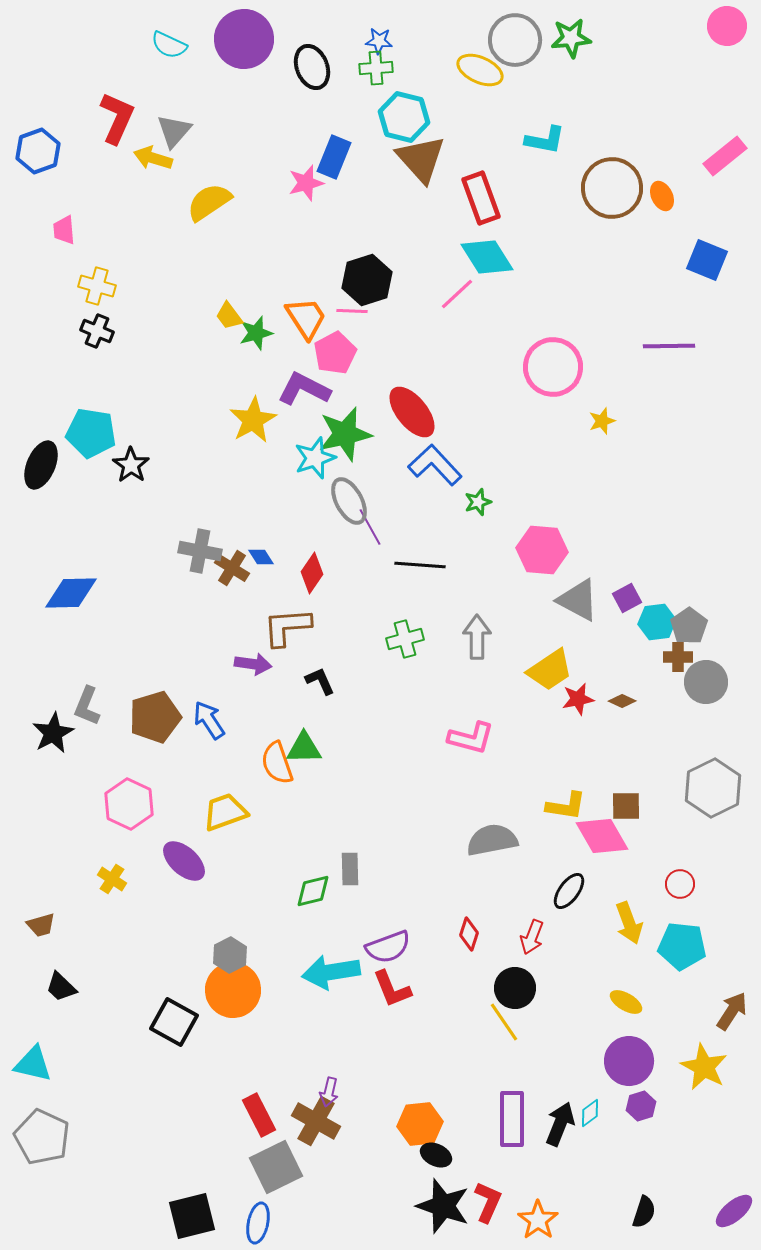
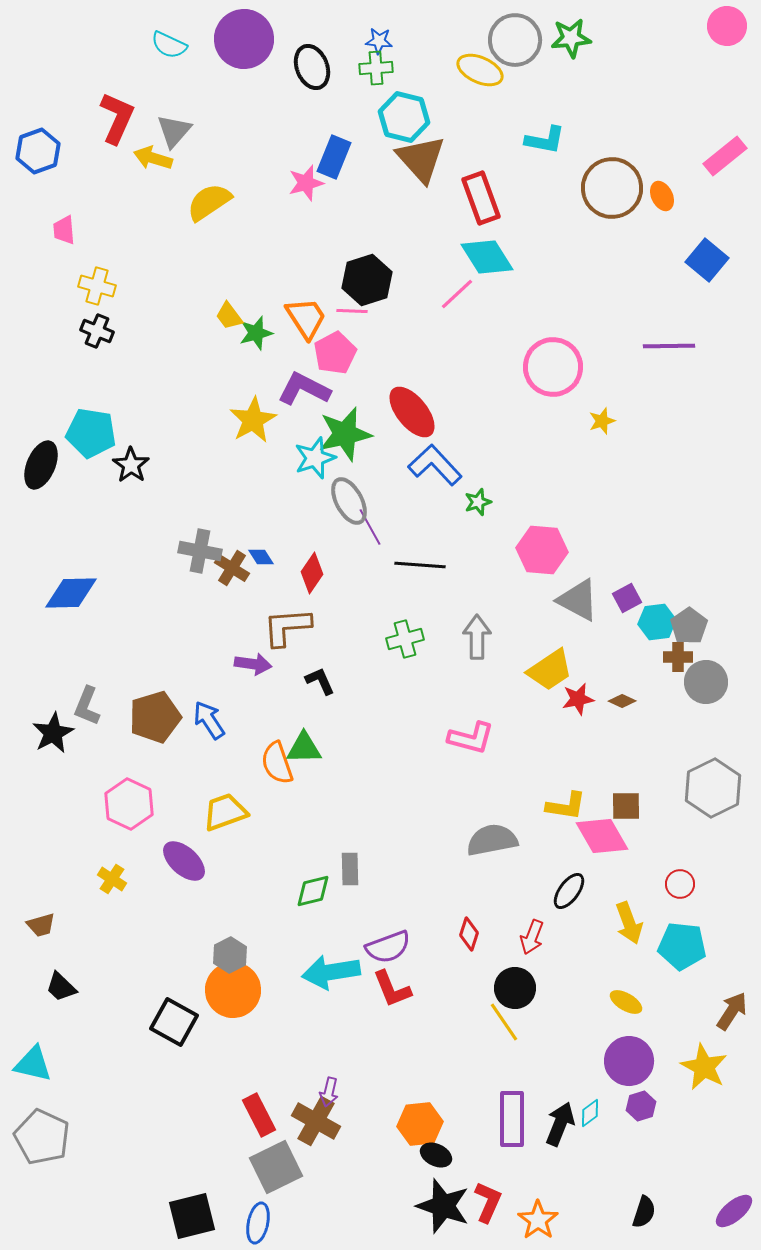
blue square at (707, 260): rotated 18 degrees clockwise
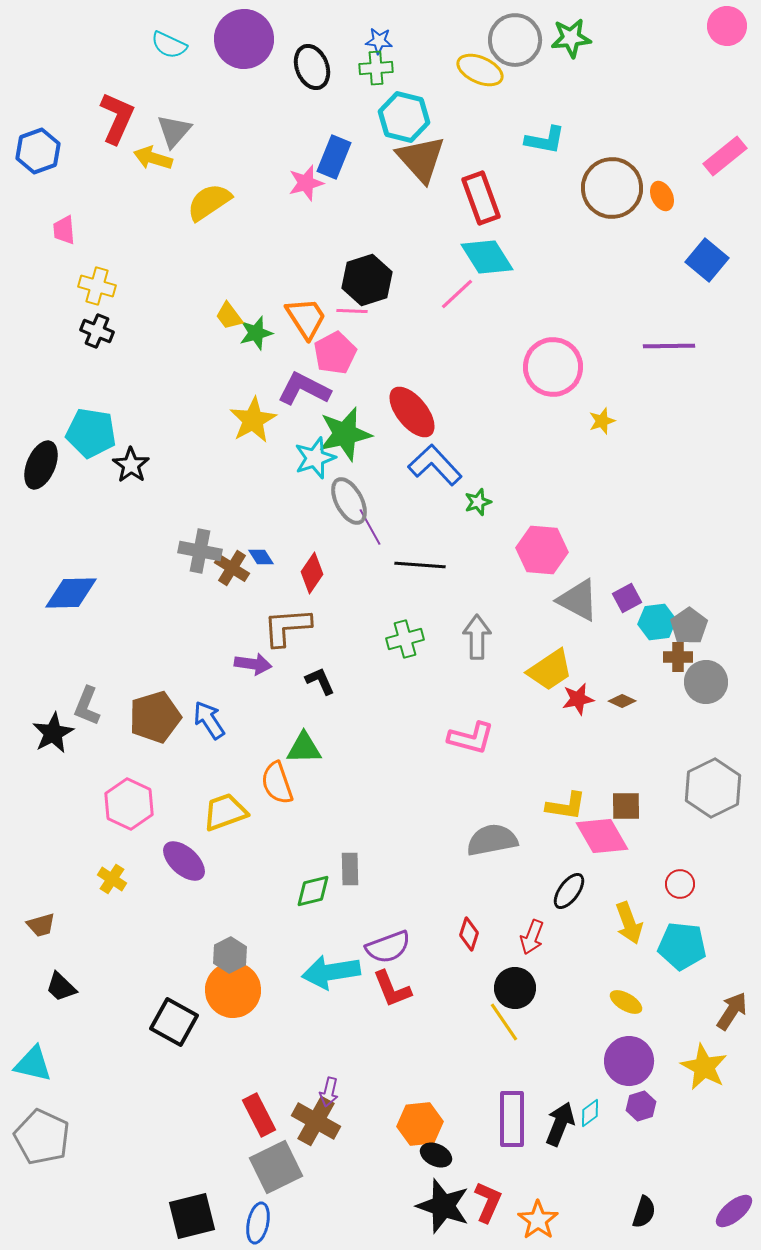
orange semicircle at (277, 763): moved 20 px down
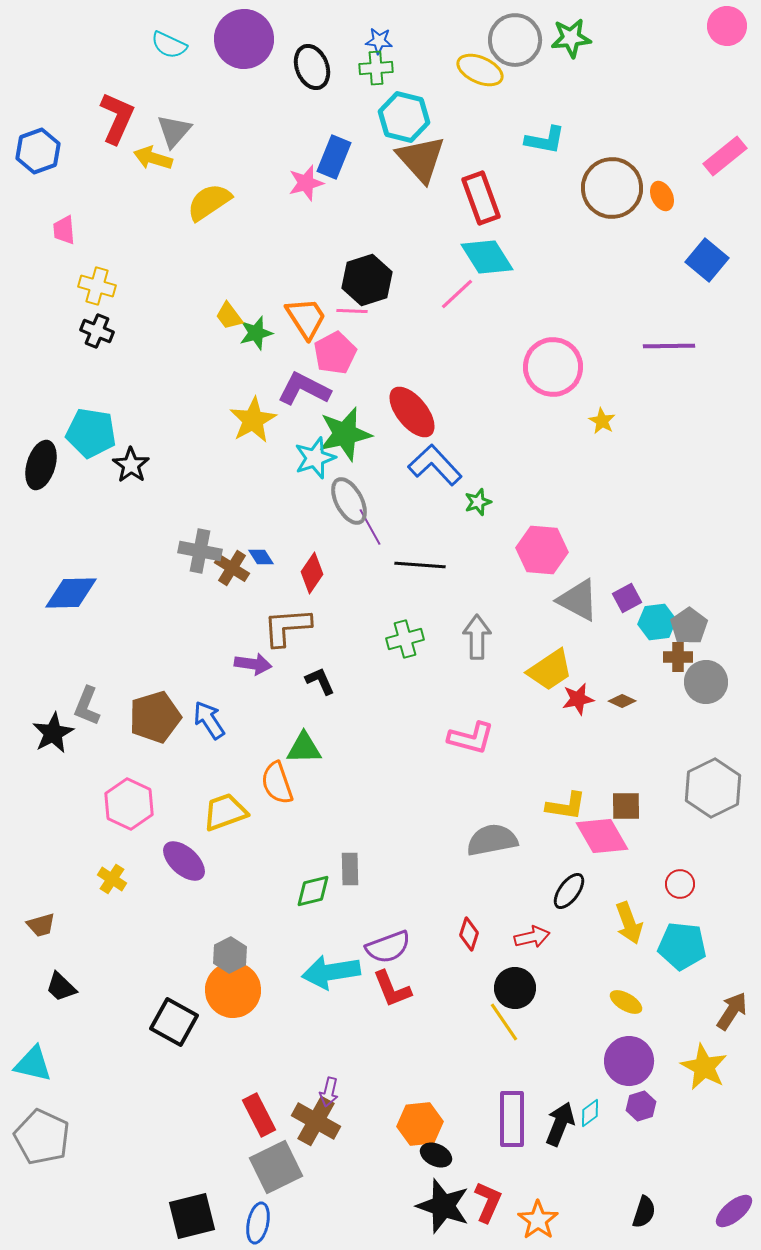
yellow star at (602, 421): rotated 24 degrees counterclockwise
black ellipse at (41, 465): rotated 6 degrees counterclockwise
red arrow at (532, 937): rotated 124 degrees counterclockwise
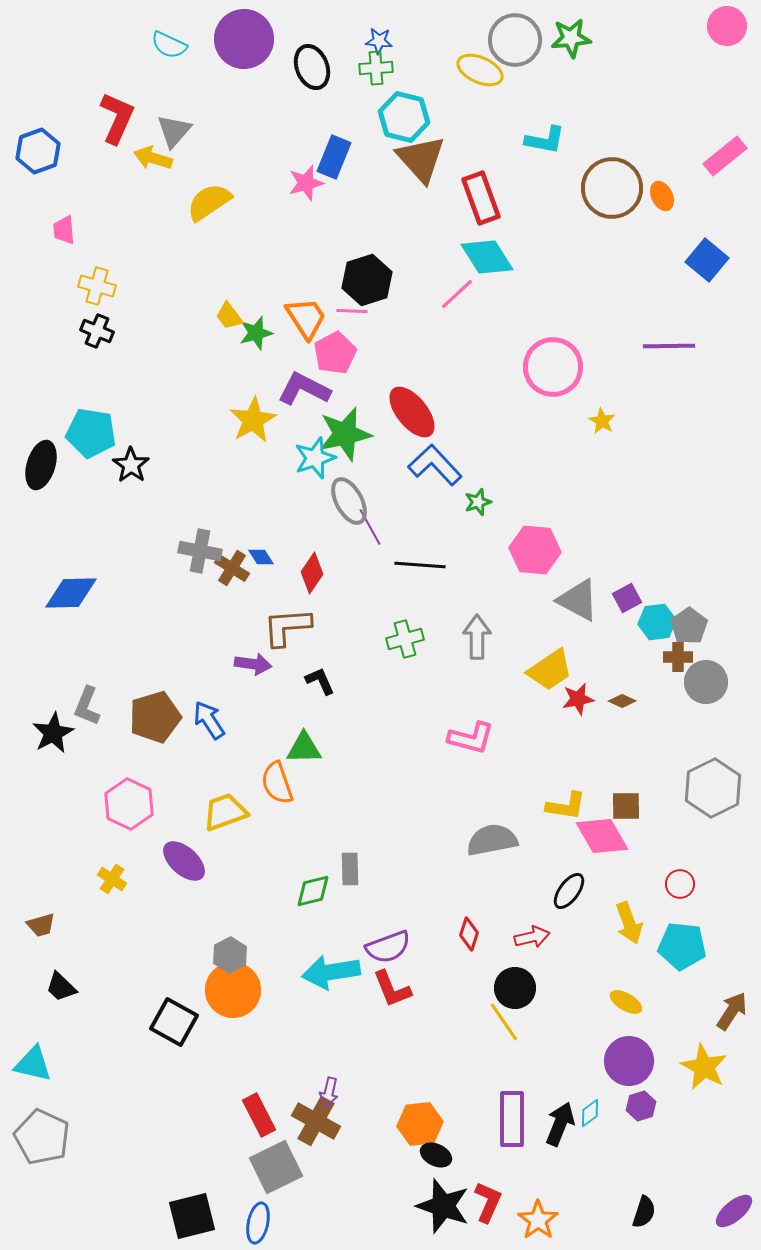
pink hexagon at (542, 550): moved 7 px left
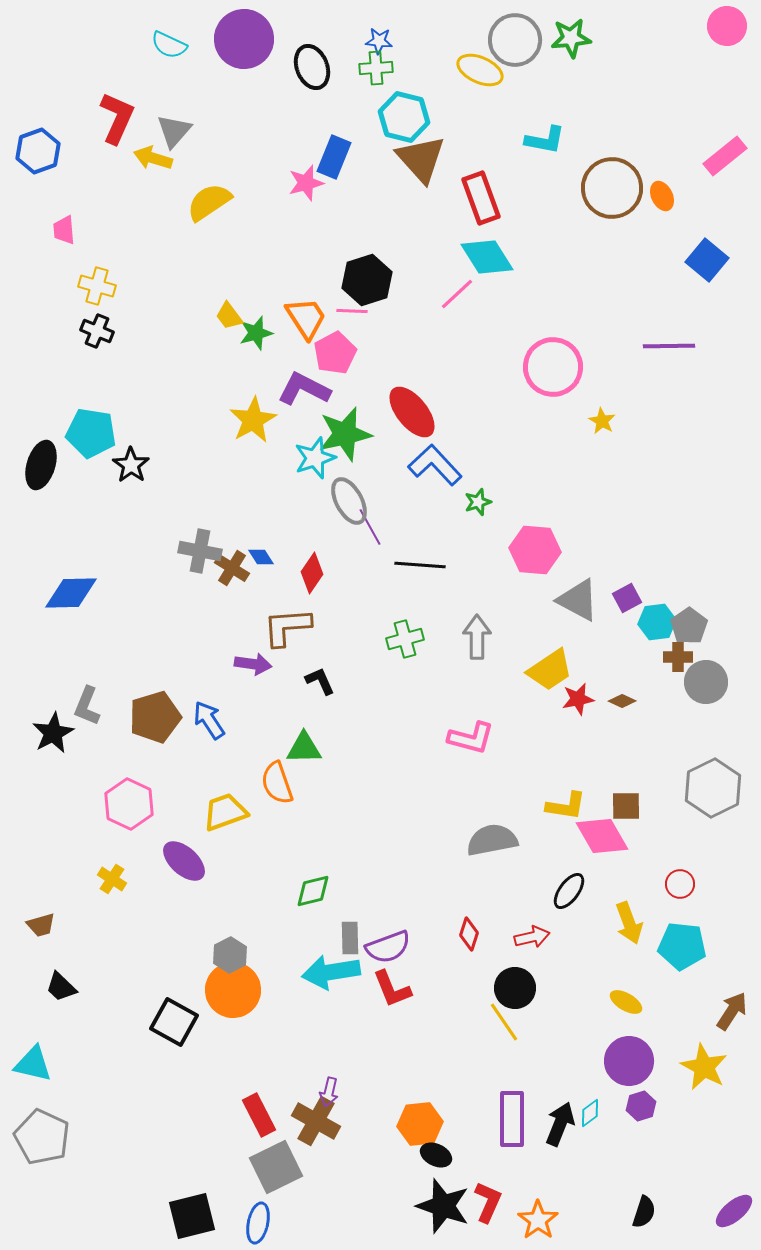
gray rectangle at (350, 869): moved 69 px down
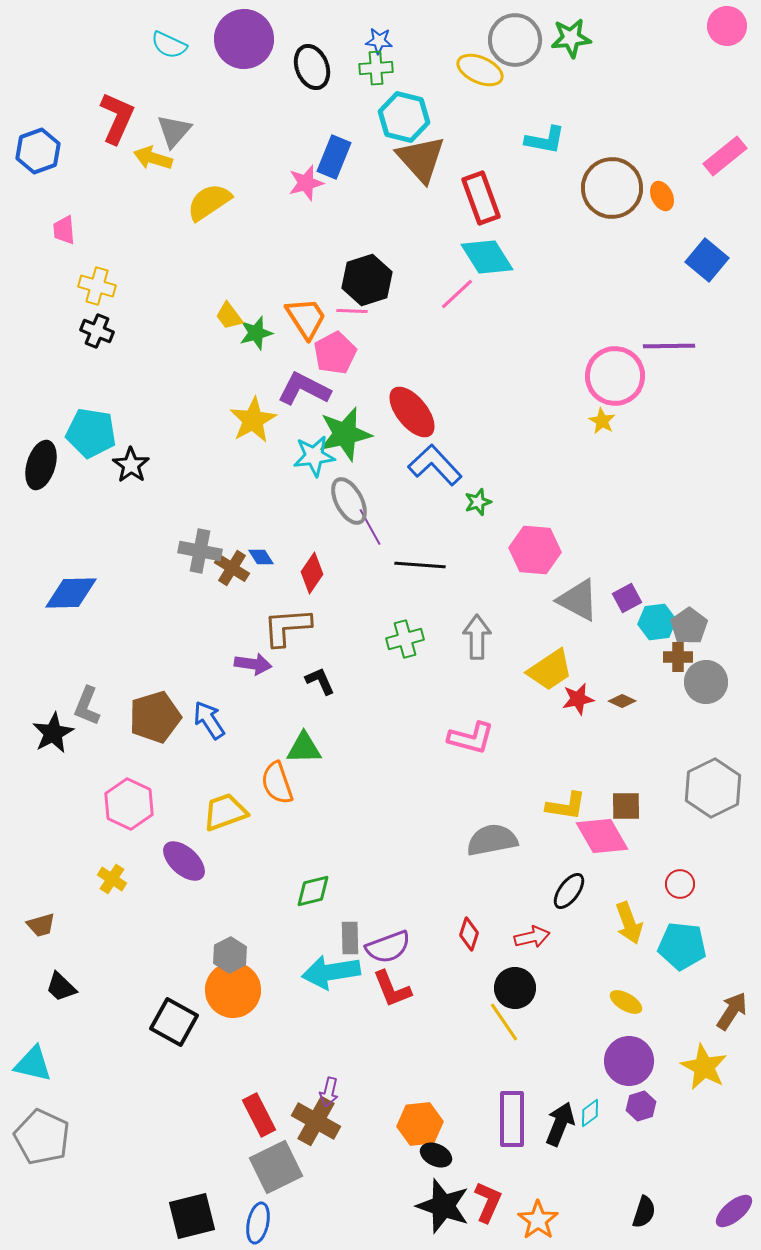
pink circle at (553, 367): moved 62 px right, 9 px down
cyan star at (315, 458): moved 1 px left, 2 px up; rotated 12 degrees clockwise
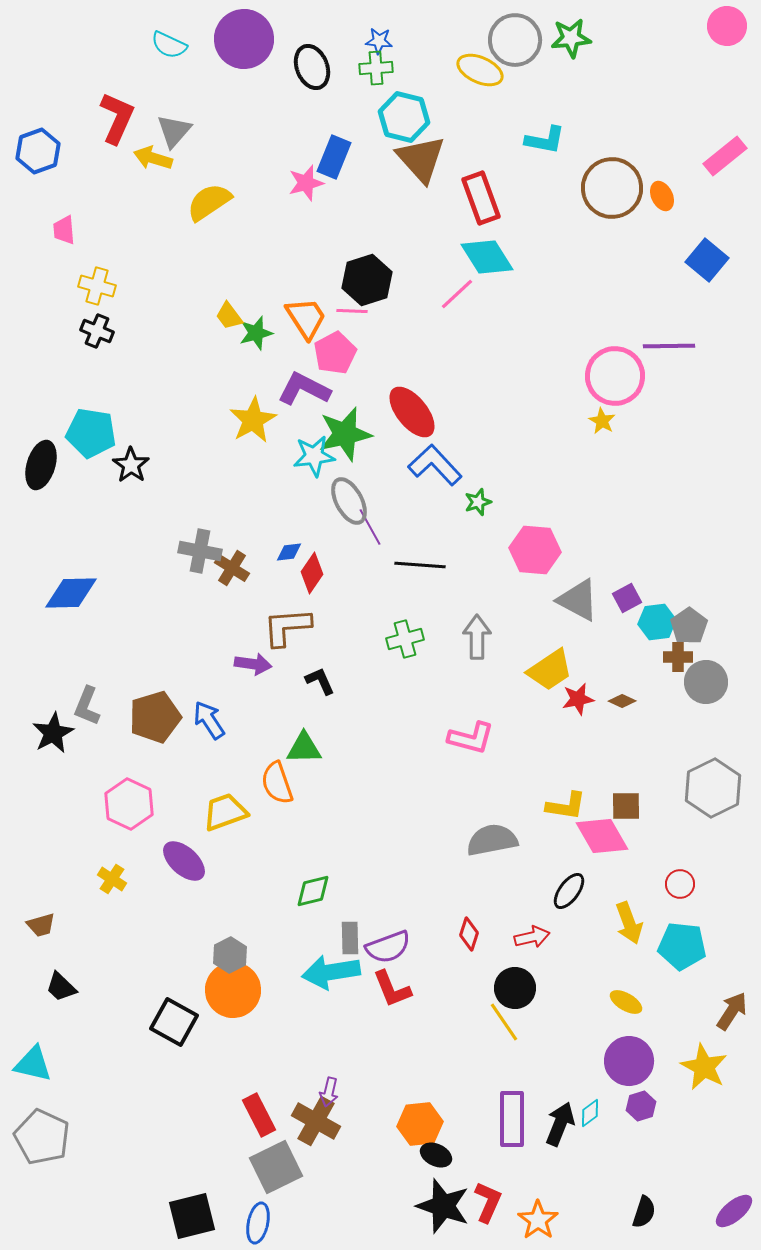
blue diamond at (261, 557): moved 28 px right, 5 px up; rotated 64 degrees counterclockwise
